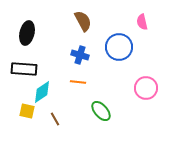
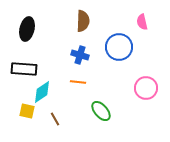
brown semicircle: rotated 30 degrees clockwise
black ellipse: moved 4 px up
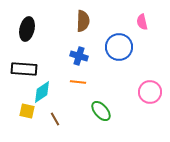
blue cross: moved 1 px left, 1 px down
pink circle: moved 4 px right, 4 px down
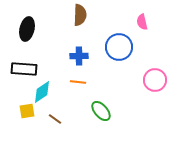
brown semicircle: moved 3 px left, 6 px up
blue cross: rotated 18 degrees counterclockwise
pink circle: moved 5 px right, 12 px up
yellow square: rotated 21 degrees counterclockwise
brown line: rotated 24 degrees counterclockwise
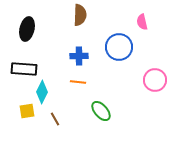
cyan diamond: rotated 30 degrees counterclockwise
brown line: rotated 24 degrees clockwise
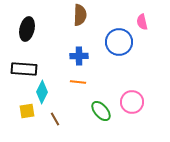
blue circle: moved 5 px up
pink circle: moved 23 px left, 22 px down
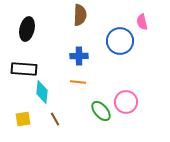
blue circle: moved 1 px right, 1 px up
cyan diamond: rotated 20 degrees counterclockwise
pink circle: moved 6 px left
yellow square: moved 4 px left, 8 px down
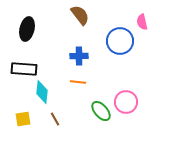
brown semicircle: rotated 40 degrees counterclockwise
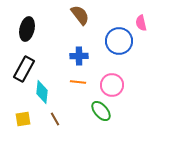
pink semicircle: moved 1 px left, 1 px down
blue circle: moved 1 px left
black rectangle: rotated 65 degrees counterclockwise
pink circle: moved 14 px left, 17 px up
